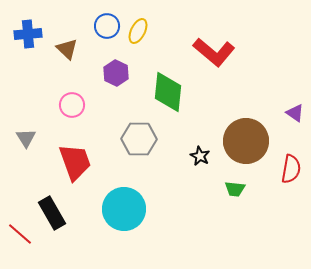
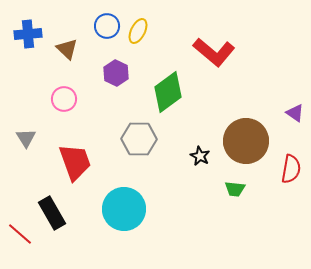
green diamond: rotated 48 degrees clockwise
pink circle: moved 8 px left, 6 px up
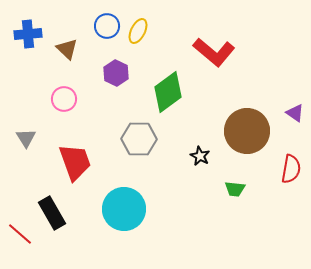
brown circle: moved 1 px right, 10 px up
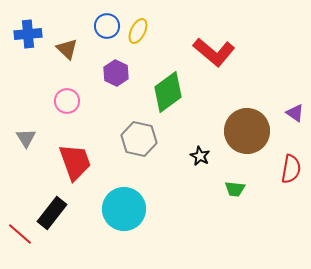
pink circle: moved 3 px right, 2 px down
gray hexagon: rotated 12 degrees clockwise
black rectangle: rotated 68 degrees clockwise
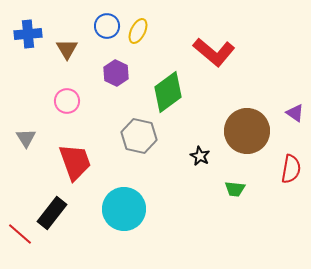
brown triangle: rotated 15 degrees clockwise
gray hexagon: moved 3 px up
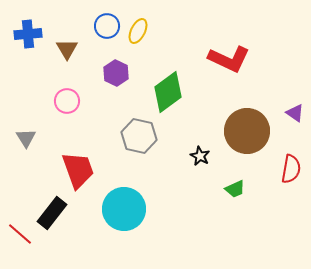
red L-shape: moved 15 px right, 7 px down; rotated 15 degrees counterclockwise
red trapezoid: moved 3 px right, 8 px down
green trapezoid: rotated 30 degrees counterclockwise
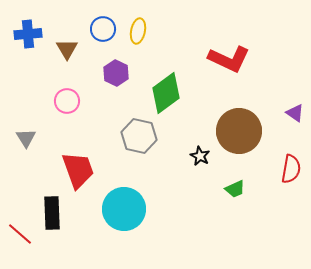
blue circle: moved 4 px left, 3 px down
yellow ellipse: rotated 15 degrees counterclockwise
green diamond: moved 2 px left, 1 px down
brown circle: moved 8 px left
black rectangle: rotated 40 degrees counterclockwise
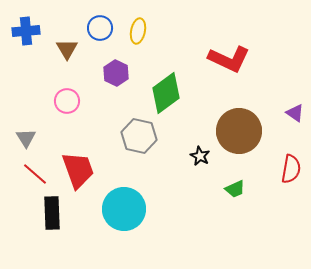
blue circle: moved 3 px left, 1 px up
blue cross: moved 2 px left, 3 px up
red line: moved 15 px right, 60 px up
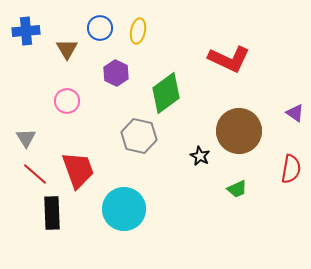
green trapezoid: moved 2 px right
